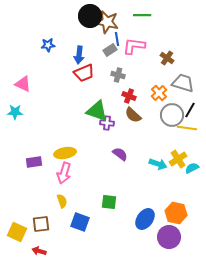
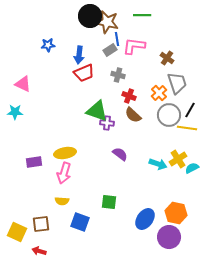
gray trapezoid: moved 6 px left; rotated 55 degrees clockwise
gray circle: moved 3 px left
yellow semicircle: rotated 112 degrees clockwise
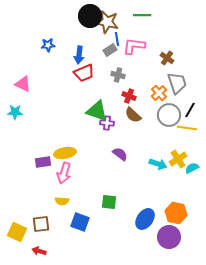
purple rectangle: moved 9 px right
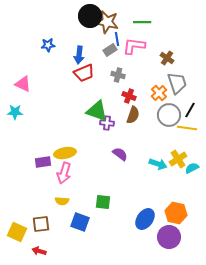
green line: moved 7 px down
brown semicircle: rotated 114 degrees counterclockwise
green square: moved 6 px left
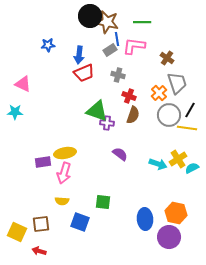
blue ellipse: rotated 40 degrees counterclockwise
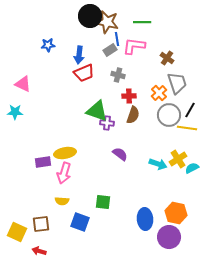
red cross: rotated 24 degrees counterclockwise
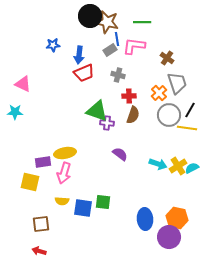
blue star: moved 5 px right
yellow cross: moved 7 px down
orange hexagon: moved 1 px right, 5 px down
blue square: moved 3 px right, 14 px up; rotated 12 degrees counterclockwise
yellow square: moved 13 px right, 50 px up; rotated 12 degrees counterclockwise
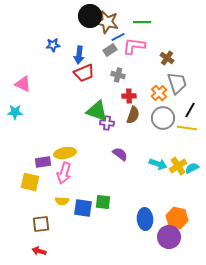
blue line: moved 1 px right, 2 px up; rotated 72 degrees clockwise
gray circle: moved 6 px left, 3 px down
